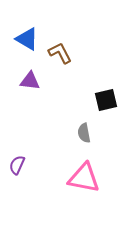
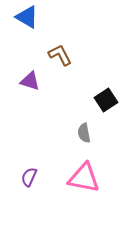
blue triangle: moved 22 px up
brown L-shape: moved 2 px down
purple triangle: rotated 10 degrees clockwise
black square: rotated 20 degrees counterclockwise
purple semicircle: moved 12 px right, 12 px down
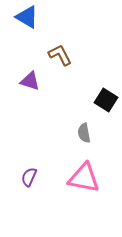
black square: rotated 25 degrees counterclockwise
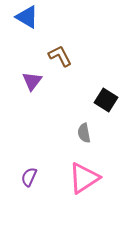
brown L-shape: moved 1 px down
purple triangle: moved 2 px right; rotated 50 degrees clockwise
pink triangle: rotated 44 degrees counterclockwise
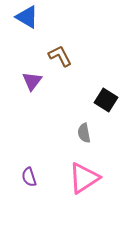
purple semicircle: rotated 42 degrees counterclockwise
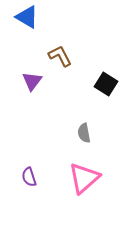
black square: moved 16 px up
pink triangle: rotated 8 degrees counterclockwise
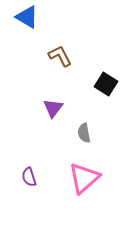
purple triangle: moved 21 px right, 27 px down
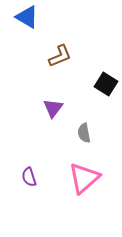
brown L-shape: rotated 95 degrees clockwise
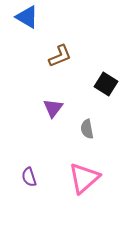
gray semicircle: moved 3 px right, 4 px up
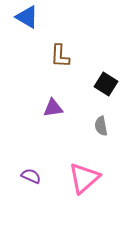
brown L-shape: rotated 115 degrees clockwise
purple triangle: rotated 45 degrees clockwise
gray semicircle: moved 14 px right, 3 px up
purple semicircle: moved 2 px right, 1 px up; rotated 132 degrees clockwise
